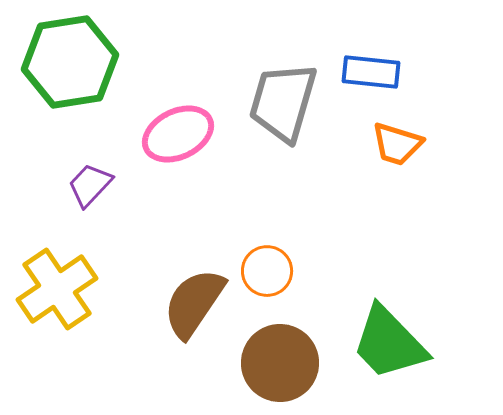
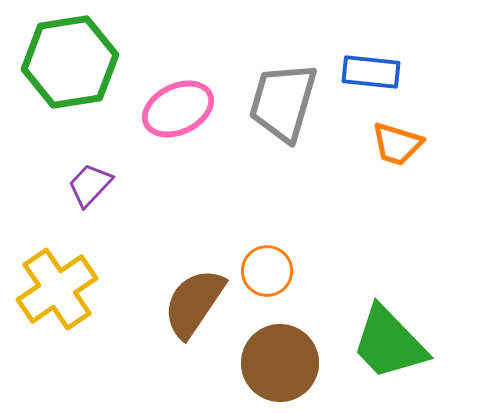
pink ellipse: moved 25 px up
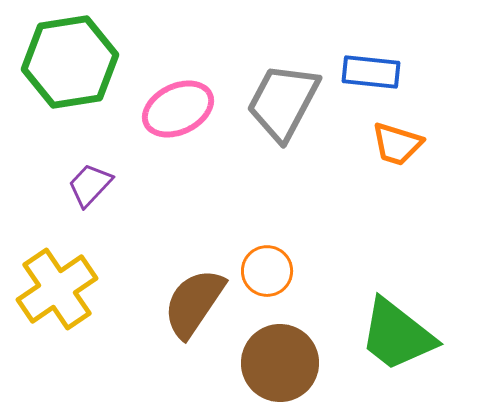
gray trapezoid: rotated 12 degrees clockwise
green trapezoid: moved 8 px right, 8 px up; rotated 8 degrees counterclockwise
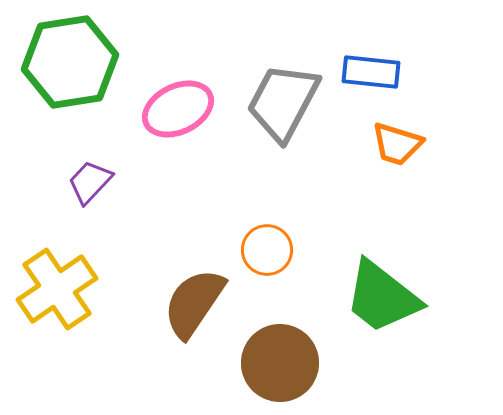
purple trapezoid: moved 3 px up
orange circle: moved 21 px up
green trapezoid: moved 15 px left, 38 px up
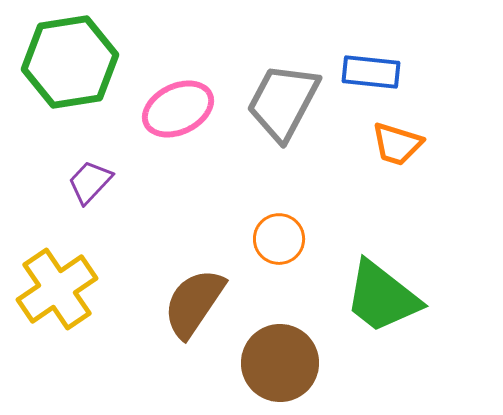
orange circle: moved 12 px right, 11 px up
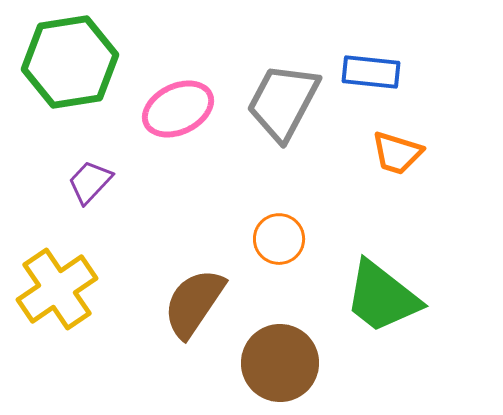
orange trapezoid: moved 9 px down
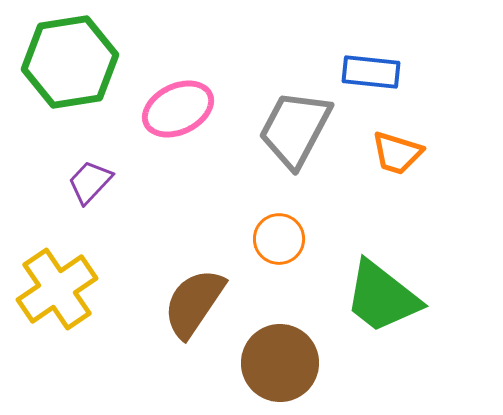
gray trapezoid: moved 12 px right, 27 px down
